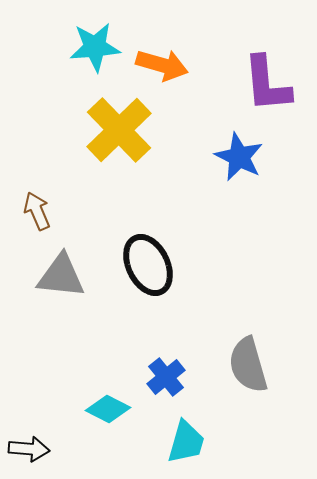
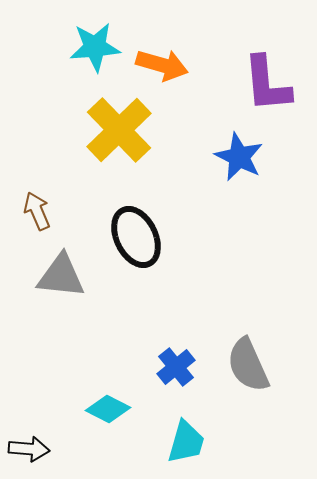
black ellipse: moved 12 px left, 28 px up
gray semicircle: rotated 8 degrees counterclockwise
blue cross: moved 10 px right, 10 px up
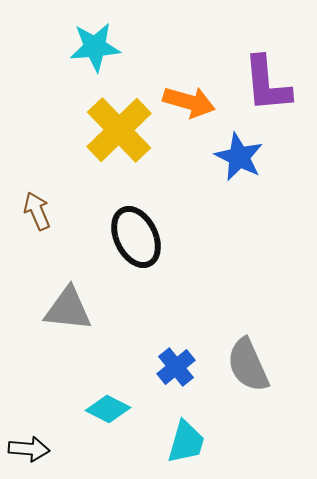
orange arrow: moved 27 px right, 37 px down
gray triangle: moved 7 px right, 33 px down
